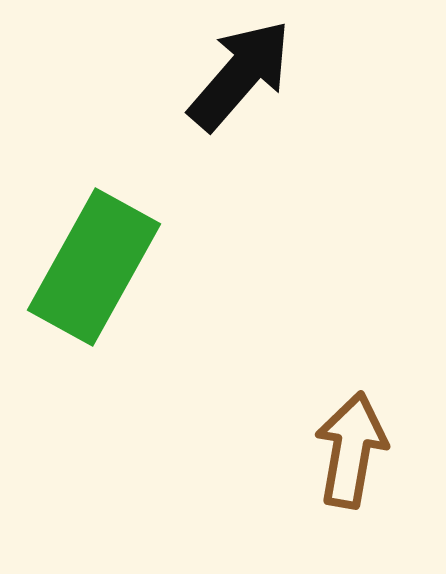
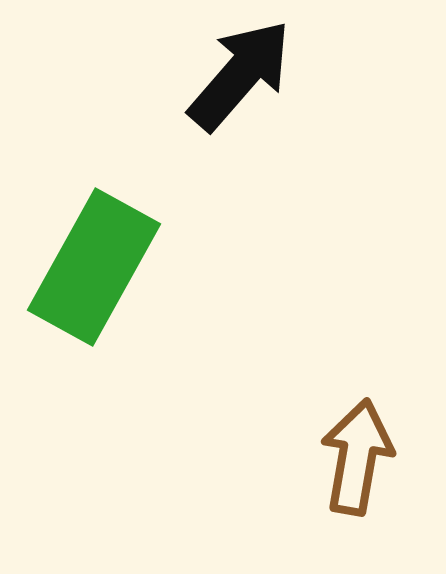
brown arrow: moved 6 px right, 7 px down
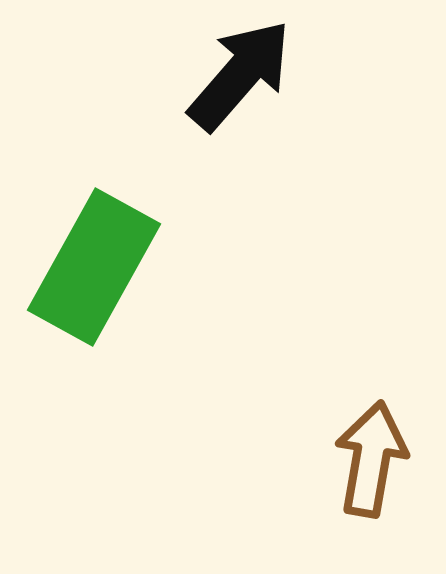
brown arrow: moved 14 px right, 2 px down
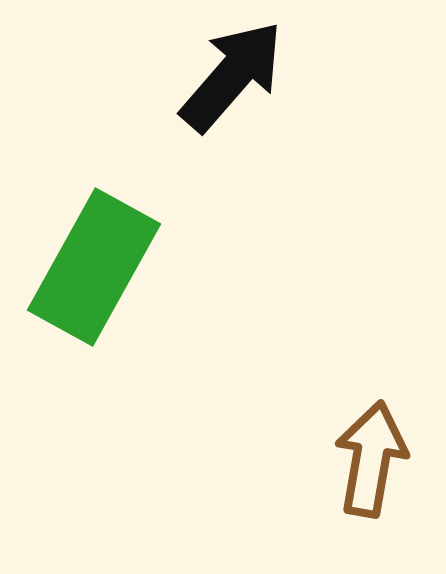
black arrow: moved 8 px left, 1 px down
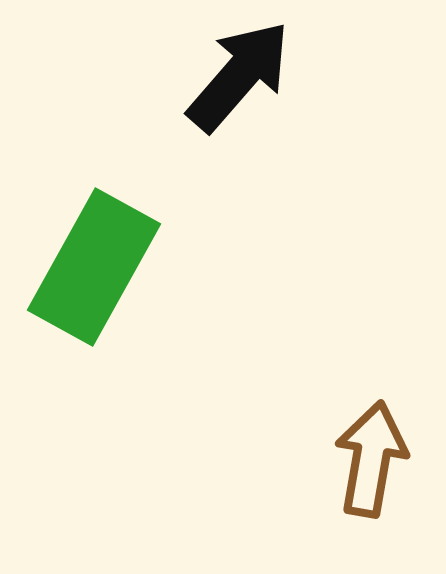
black arrow: moved 7 px right
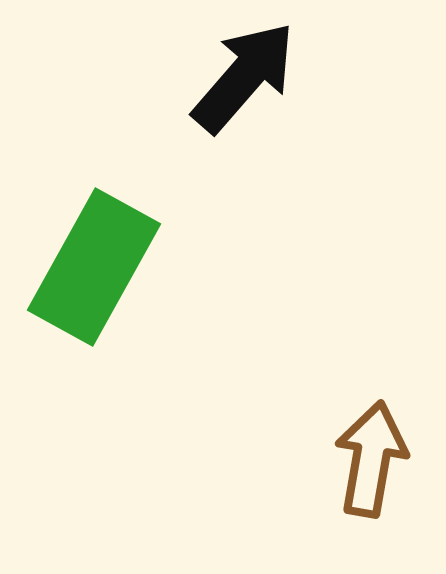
black arrow: moved 5 px right, 1 px down
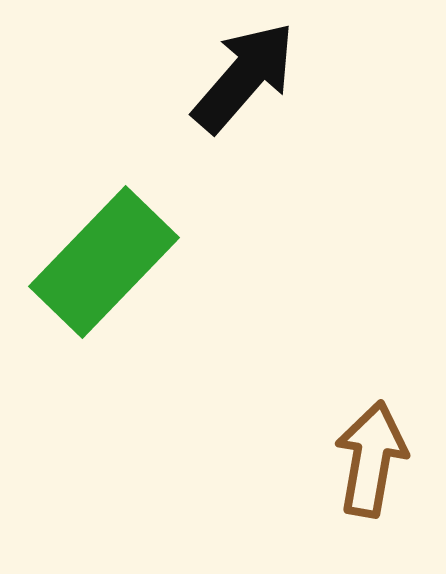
green rectangle: moved 10 px right, 5 px up; rotated 15 degrees clockwise
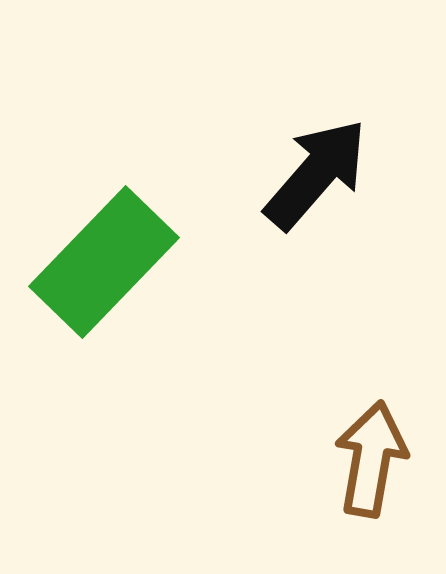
black arrow: moved 72 px right, 97 px down
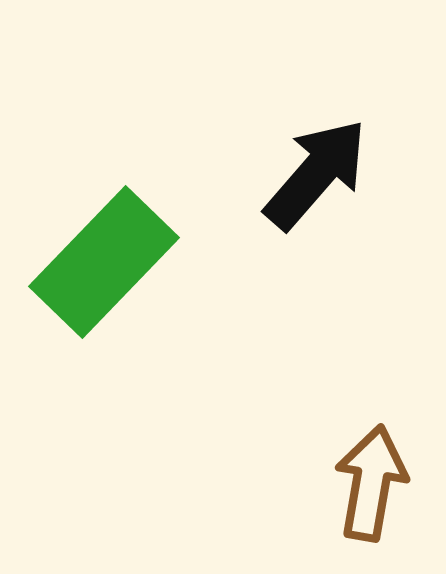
brown arrow: moved 24 px down
